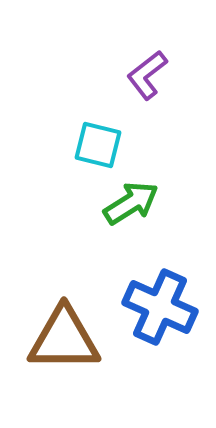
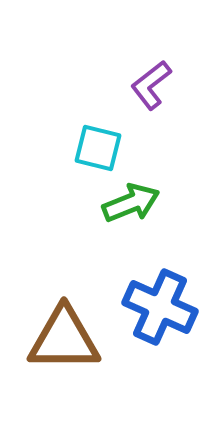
purple L-shape: moved 4 px right, 10 px down
cyan square: moved 3 px down
green arrow: rotated 10 degrees clockwise
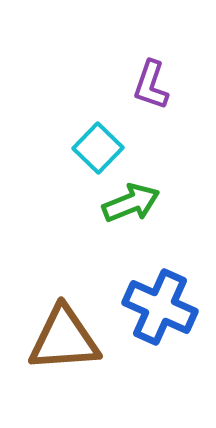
purple L-shape: rotated 33 degrees counterclockwise
cyan square: rotated 30 degrees clockwise
brown triangle: rotated 4 degrees counterclockwise
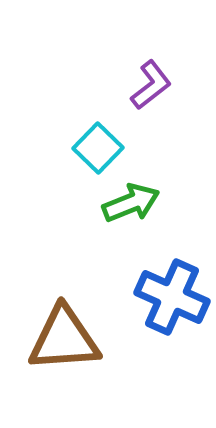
purple L-shape: rotated 147 degrees counterclockwise
blue cross: moved 12 px right, 10 px up
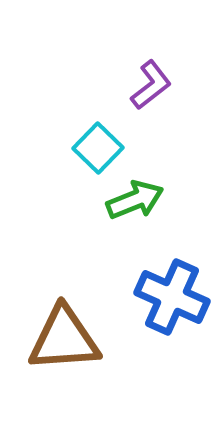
green arrow: moved 4 px right, 3 px up
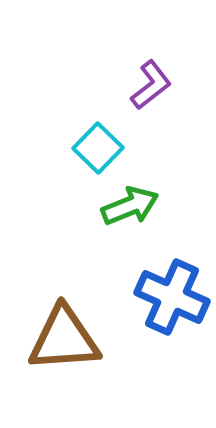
green arrow: moved 5 px left, 6 px down
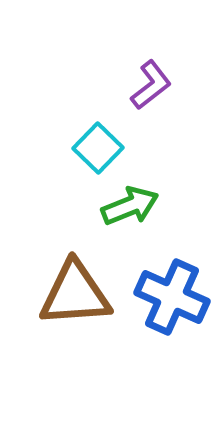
brown triangle: moved 11 px right, 45 px up
